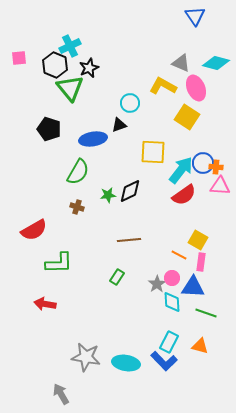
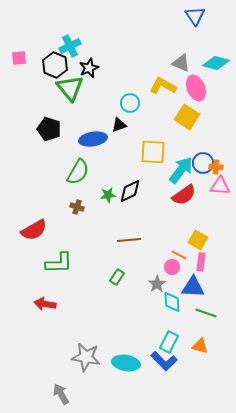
pink circle at (172, 278): moved 11 px up
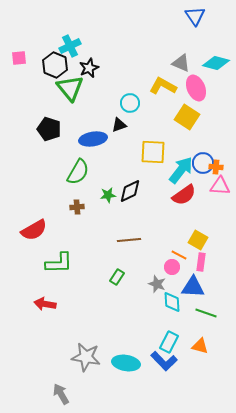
brown cross at (77, 207): rotated 24 degrees counterclockwise
gray star at (157, 284): rotated 18 degrees counterclockwise
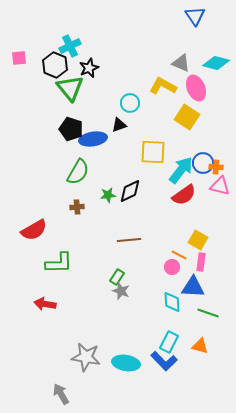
black pentagon at (49, 129): moved 22 px right
pink triangle at (220, 186): rotated 10 degrees clockwise
gray star at (157, 284): moved 36 px left, 7 px down
green line at (206, 313): moved 2 px right
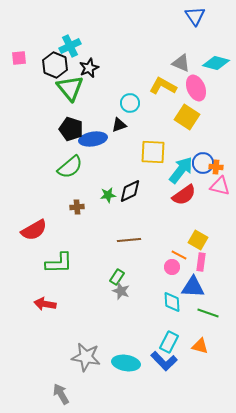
green semicircle at (78, 172): moved 8 px left, 5 px up; rotated 20 degrees clockwise
